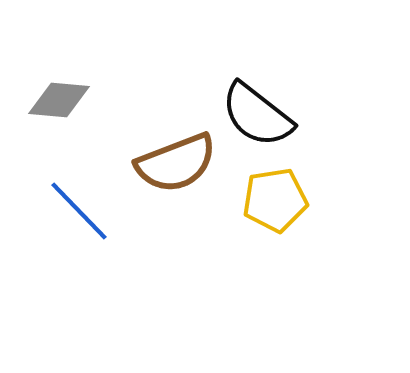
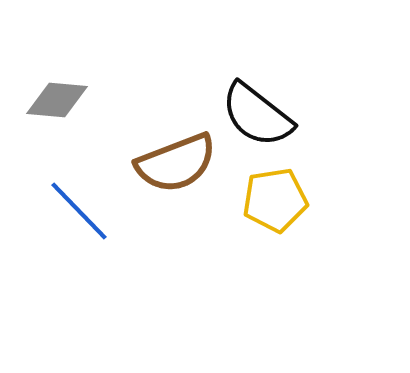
gray diamond: moved 2 px left
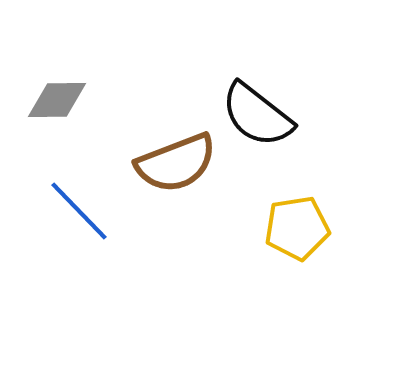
gray diamond: rotated 6 degrees counterclockwise
yellow pentagon: moved 22 px right, 28 px down
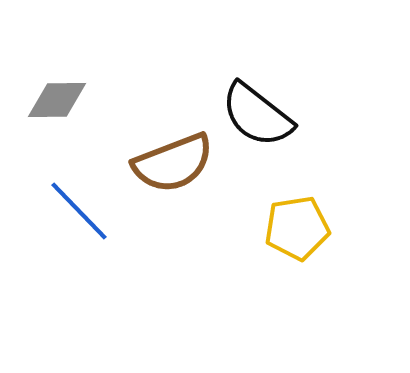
brown semicircle: moved 3 px left
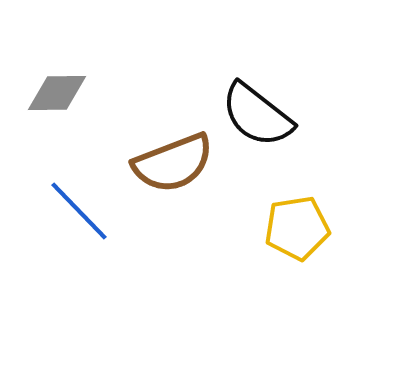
gray diamond: moved 7 px up
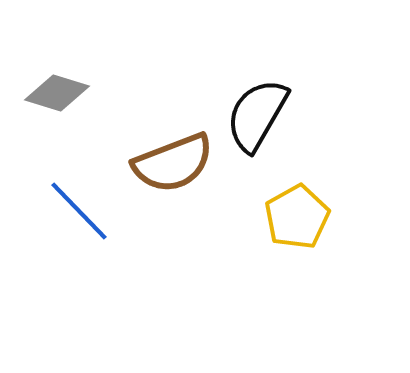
gray diamond: rotated 18 degrees clockwise
black semicircle: rotated 82 degrees clockwise
yellow pentagon: moved 11 px up; rotated 20 degrees counterclockwise
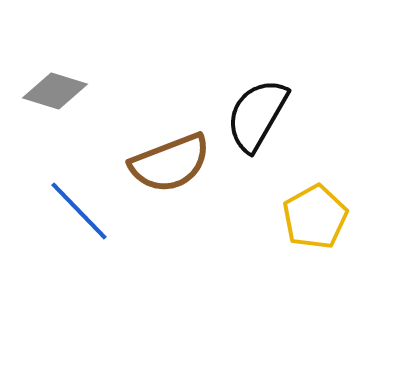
gray diamond: moved 2 px left, 2 px up
brown semicircle: moved 3 px left
yellow pentagon: moved 18 px right
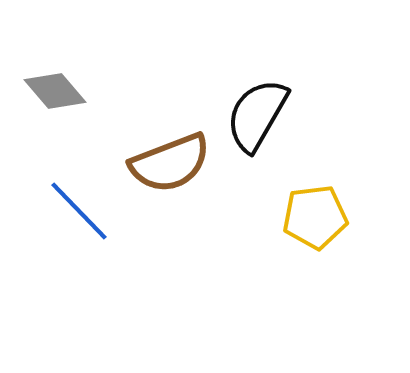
gray diamond: rotated 32 degrees clockwise
yellow pentagon: rotated 22 degrees clockwise
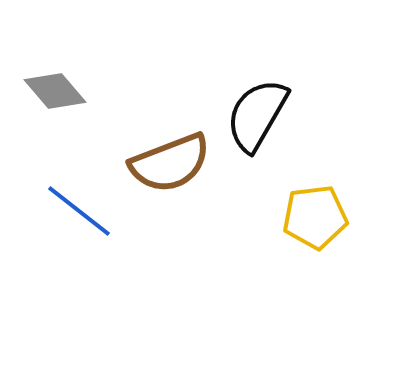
blue line: rotated 8 degrees counterclockwise
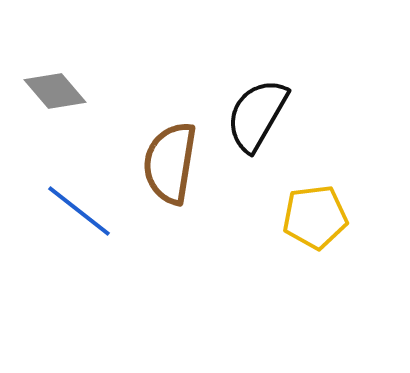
brown semicircle: rotated 120 degrees clockwise
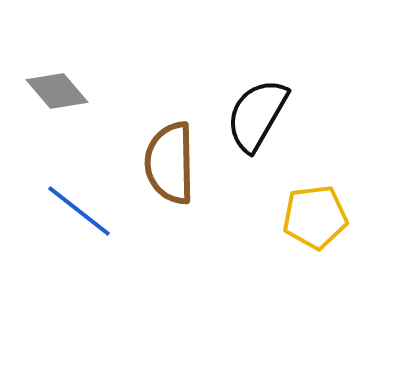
gray diamond: moved 2 px right
brown semicircle: rotated 10 degrees counterclockwise
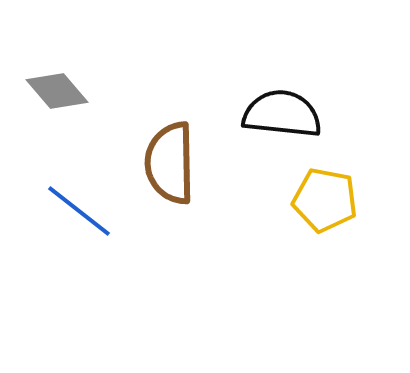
black semicircle: moved 25 px right, 1 px up; rotated 66 degrees clockwise
yellow pentagon: moved 10 px right, 17 px up; rotated 18 degrees clockwise
